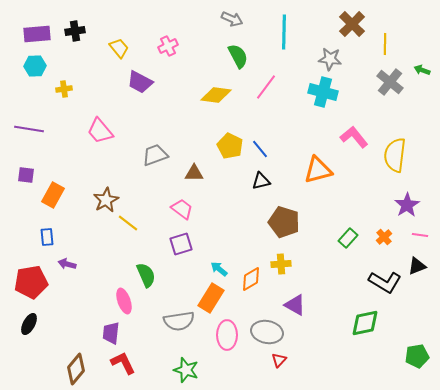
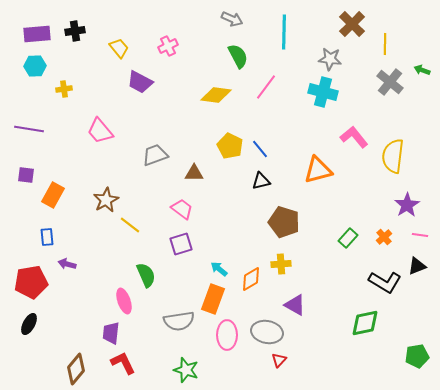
yellow semicircle at (395, 155): moved 2 px left, 1 px down
yellow line at (128, 223): moved 2 px right, 2 px down
orange rectangle at (211, 298): moved 2 px right, 1 px down; rotated 12 degrees counterclockwise
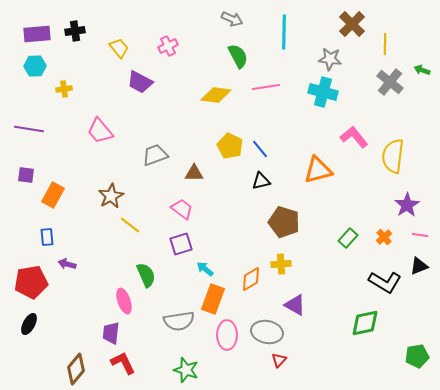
pink line at (266, 87): rotated 44 degrees clockwise
brown star at (106, 200): moved 5 px right, 4 px up
black triangle at (417, 266): moved 2 px right
cyan arrow at (219, 269): moved 14 px left
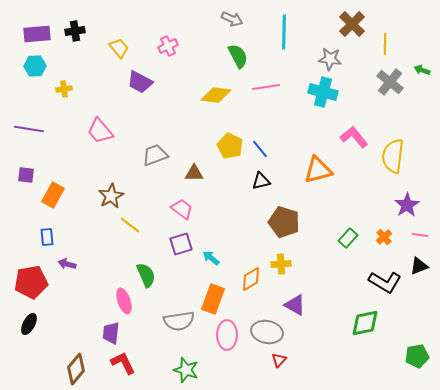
cyan arrow at (205, 269): moved 6 px right, 11 px up
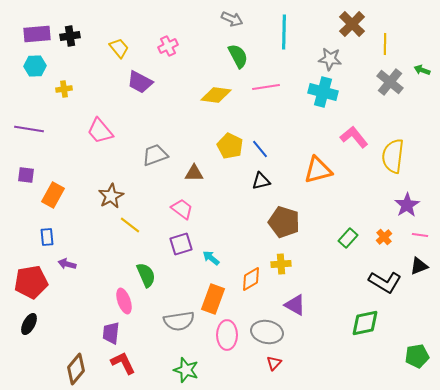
black cross at (75, 31): moved 5 px left, 5 px down
red triangle at (279, 360): moved 5 px left, 3 px down
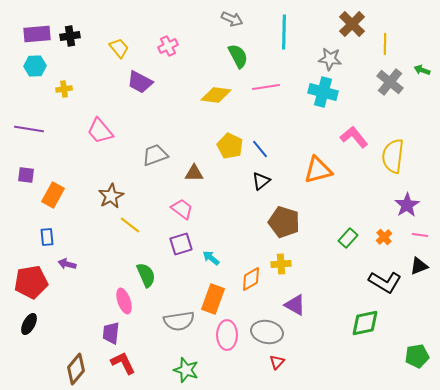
black triangle at (261, 181): rotated 24 degrees counterclockwise
red triangle at (274, 363): moved 3 px right, 1 px up
